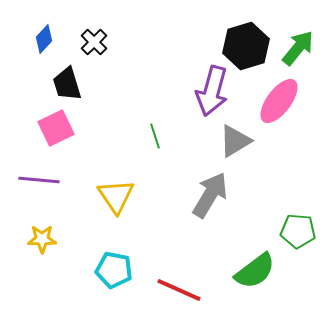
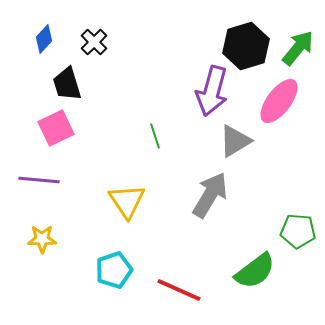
yellow triangle: moved 11 px right, 5 px down
cyan pentagon: rotated 30 degrees counterclockwise
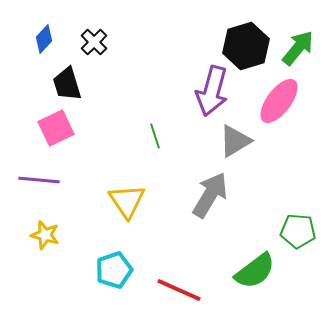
yellow star: moved 3 px right, 4 px up; rotated 16 degrees clockwise
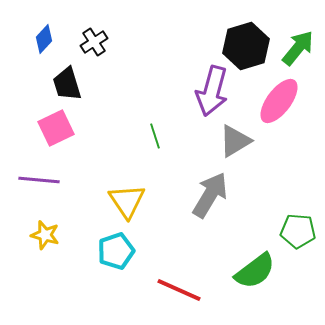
black cross: rotated 12 degrees clockwise
cyan pentagon: moved 2 px right, 19 px up
